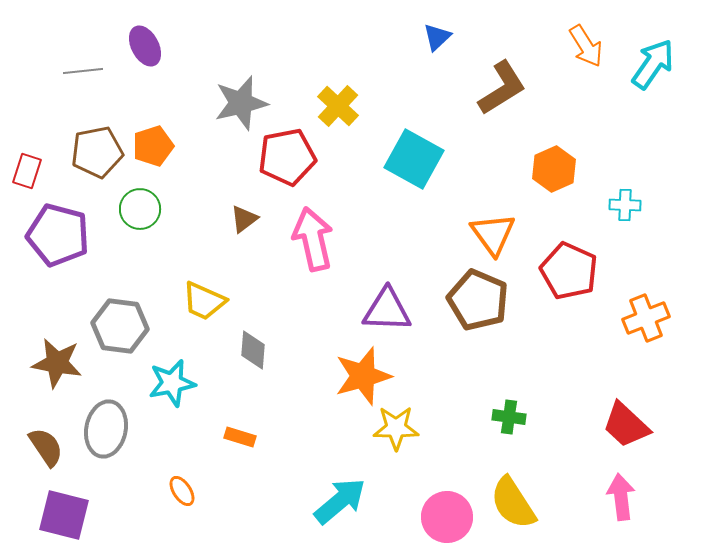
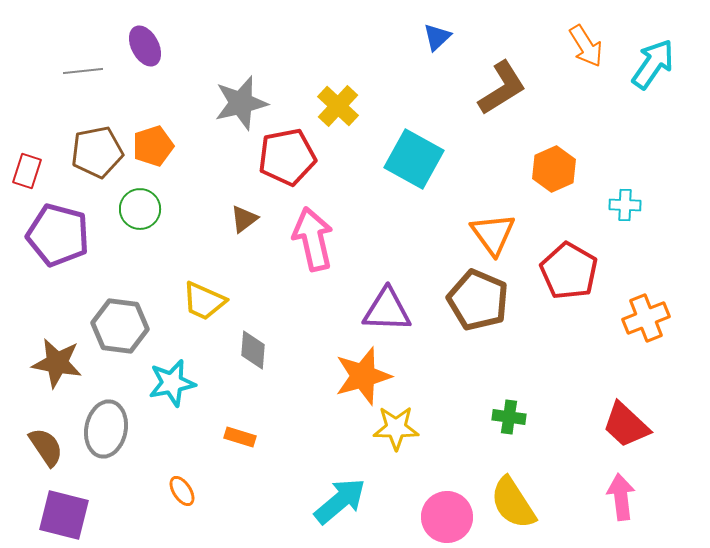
red pentagon at (569, 271): rotated 6 degrees clockwise
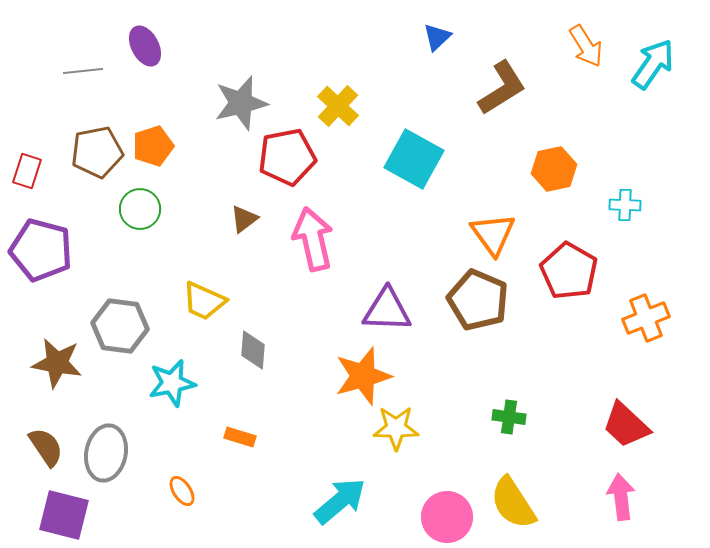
orange hexagon at (554, 169): rotated 12 degrees clockwise
purple pentagon at (58, 235): moved 17 px left, 15 px down
gray ellipse at (106, 429): moved 24 px down
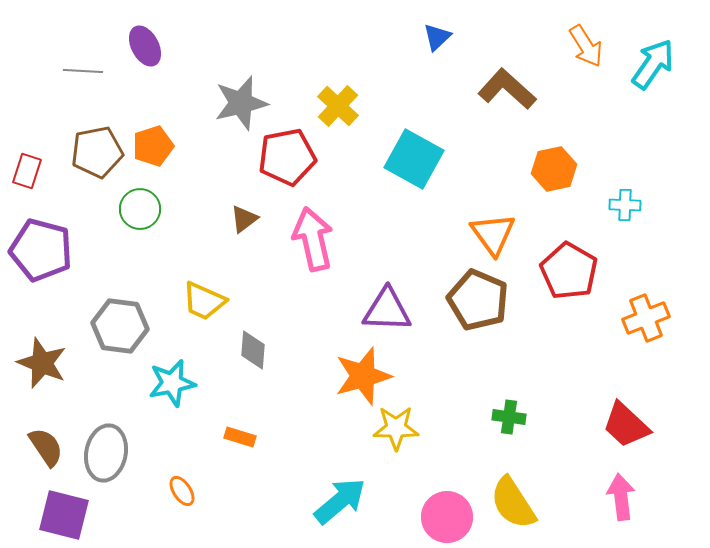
gray line at (83, 71): rotated 9 degrees clockwise
brown L-shape at (502, 88): moved 5 px right, 1 px down; rotated 106 degrees counterclockwise
brown star at (57, 363): moved 15 px left; rotated 12 degrees clockwise
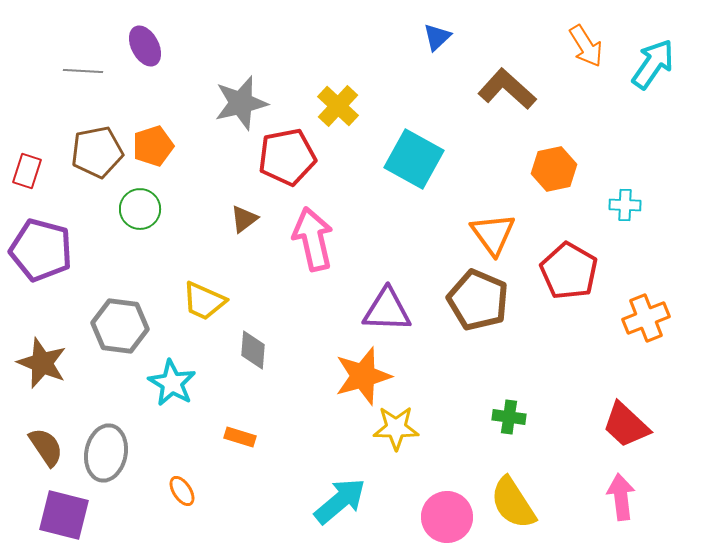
cyan star at (172, 383): rotated 30 degrees counterclockwise
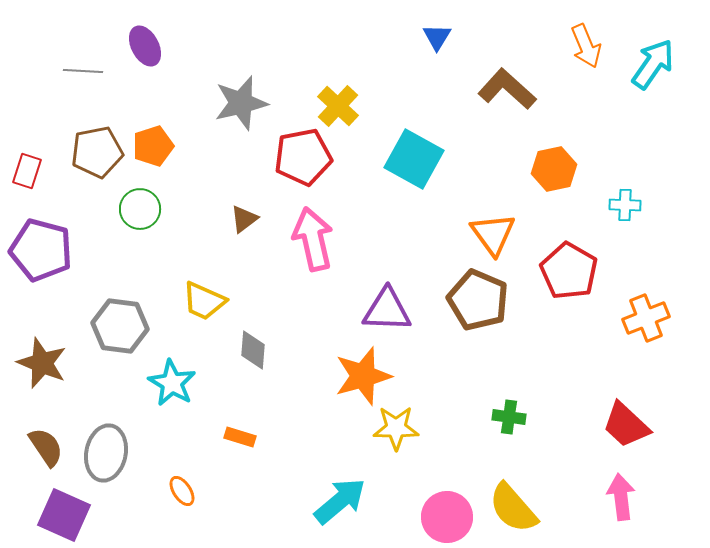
blue triangle at (437, 37): rotated 16 degrees counterclockwise
orange arrow at (586, 46): rotated 9 degrees clockwise
red pentagon at (287, 157): moved 16 px right
yellow semicircle at (513, 503): moved 5 px down; rotated 8 degrees counterclockwise
purple square at (64, 515): rotated 10 degrees clockwise
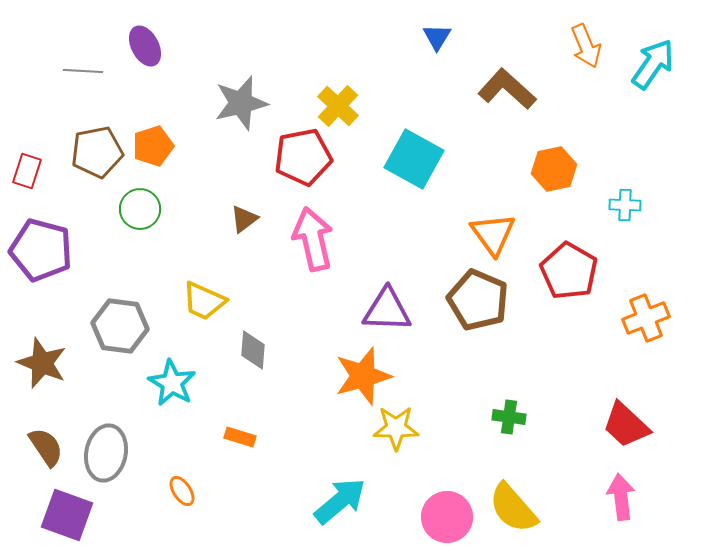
purple square at (64, 515): moved 3 px right; rotated 4 degrees counterclockwise
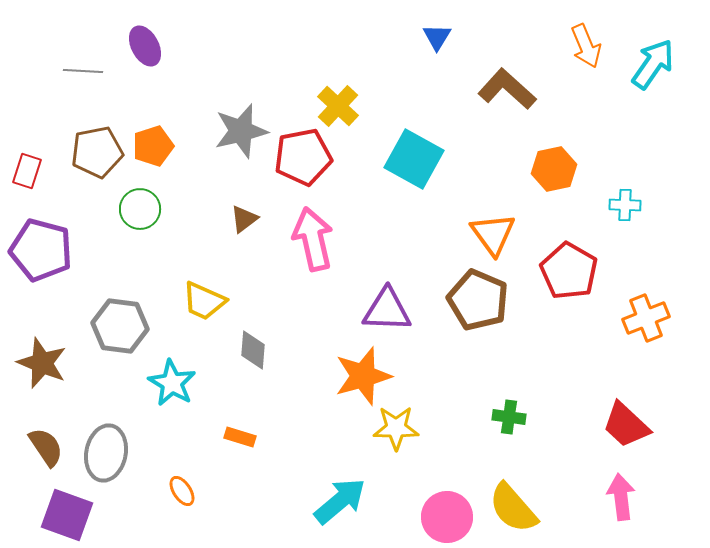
gray star at (241, 103): moved 28 px down
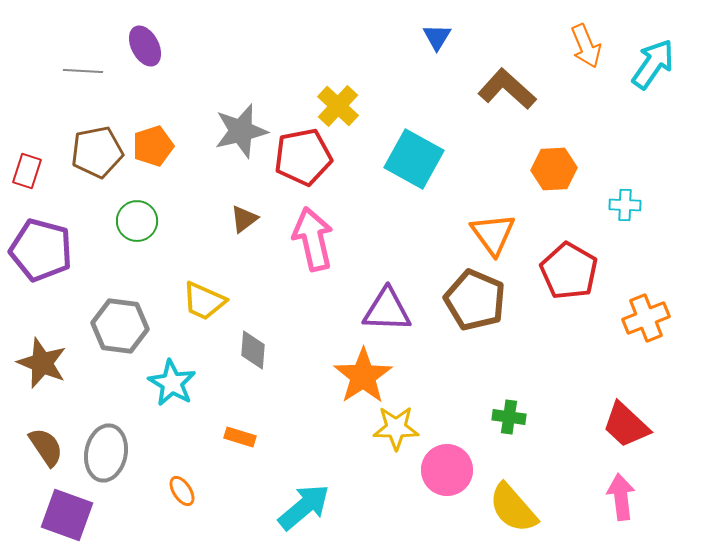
orange hexagon at (554, 169): rotated 9 degrees clockwise
green circle at (140, 209): moved 3 px left, 12 px down
brown pentagon at (478, 300): moved 3 px left
orange star at (363, 376): rotated 18 degrees counterclockwise
cyan arrow at (340, 501): moved 36 px left, 6 px down
pink circle at (447, 517): moved 47 px up
